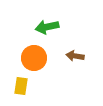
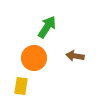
green arrow: rotated 135 degrees clockwise
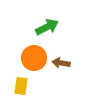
green arrow: rotated 30 degrees clockwise
brown arrow: moved 14 px left, 7 px down
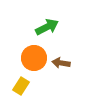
yellow rectangle: rotated 24 degrees clockwise
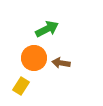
green arrow: moved 2 px down
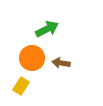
orange circle: moved 2 px left
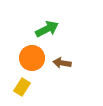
brown arrow: moved 1 px right
yellow rectangle: moved 1 px right, 1 px down
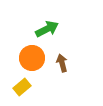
brown arrow: rotated 66 degrees clockwise
yellow rectangle: rotated 18 degrees clockwise
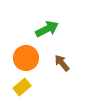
orange circle: moved 6 px left
brown arrow: rotated 24 degrees counterclockwise
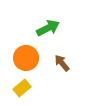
green arrow: moved 1 px right, 1 px up
yellow rectangle: moved 1 px down
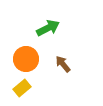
orange circle: moved 1 px down
brown arrow: moved 1 px right, 1 px down
